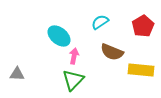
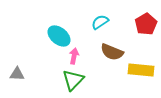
red pentagon: moved 3 px right, 2 px up
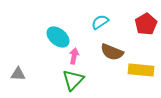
cyan ellipse: moved 1 px left, 1 px down
gray triangle: moved 1 px right
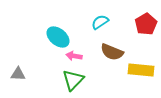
pink arrow: rotated 91 degrees counterclockwise
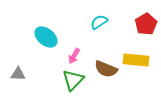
cyan semicircle: moved 1 px left
cyan ellipse: moved 12 px left
brown semicircle: moved 6 px left, 17 px down
pink arrow: rotated 70 degrees counterclockwise
yellow rectangle: moved 5 px left, 10 px up
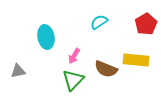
cyan ellipse: rotated 40 degrees clockwise
gray triangle: moved 3 px up; rotated 14 degrees counterclockwise
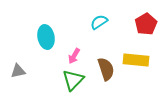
brown semicircle: rotated 130 degrees counterclockwise
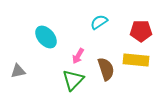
red pentagon: moved 5 px left, 7 px down; rotated 30 degrees clockwise
cyan ellipse: rotated 30 degrees counterclockwise
pink arrow: moved 4 px right
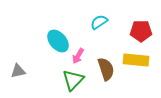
cyan ellipse: moved 12 px right, 4 px down
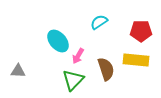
gray triangle: rotated 14 degrees clockwise
